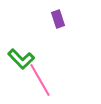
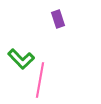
pink line: rotated 40 degrees clockwise
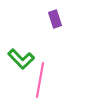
purple rectangle: moved 3 px left
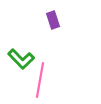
purple rectangle: moved 2 px left, 1 px down
